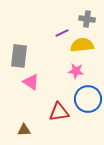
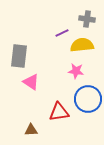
brown triangle: moved 7 px right
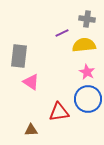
yellow semicircle: moved 2 px right
pink star: moved 11 px right, 1 px down; rotated 21 degrees clockwise
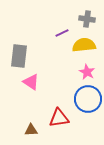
red triangle: moved 6 px down
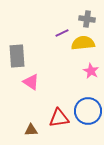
yellow semicircle: moved 1 px left, 2 px up
gray rectangle: moved 2 px left; rotated 10 degrees counterclockwise
pink star: moved 4 px right, 1 px up
blue circle: moved 12 px down
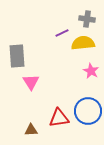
pink triangle: rotated 24 degrees clockwise
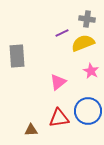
yellow semicircle: rotated 15 degrees counterclockwise
pink triangle: moved 27 px right; rotated 24 degrees clockwise
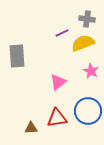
red triangle: moved 2 px left
brown triangle: moved 2 px up
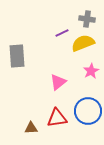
pink star: rotated 14 degrees clockwise
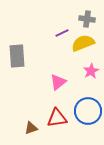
brown triangle: rotated 16 degrees counterclockwise
